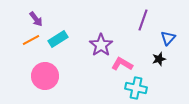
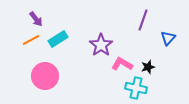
black star: moved 11 px left, 8 px down
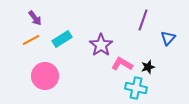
purple arrow: moved 1 px left, 1 px up
cyan rectangle: moved 4 px right
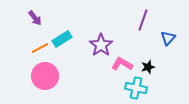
orange line: moved 9 px right, 8 px down
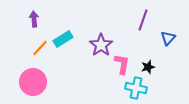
purple arrow: moved 1 px left, 1 px down; rotated 147 degrees counterclockwise
cyan rectangle: moved 1 px right
orange line: rotated 18 degrees counterclockwise
pink L-shape: rotated 70 degrees clockwise
pink circle: moved 12 px left, 6 px down
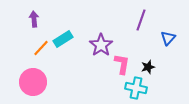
purple line: moved 2 px left
orange line: moved 1 px right
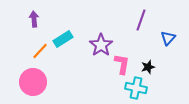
orange line: moved 1 px left, 3 px down
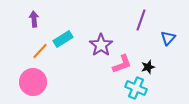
pink L-shape: rotated 60 degrees clockwise
cyan cross: rotated 10 degrees clockwise
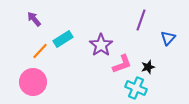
purple arrow: rotated 35 degrees counterclockwise
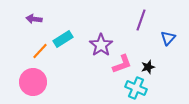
purple arrow: rotated 42 degrees counterclockwise
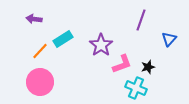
blue triangle: moved 1 px right, 1 px down
pink circle: moved 7 px right
